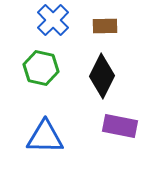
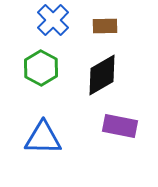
green hexagon: rotated 16 degrees clockwise
black diamond: moved 1 px up; rotated 33 degrees clockwise
blue triangle: moved 2 px left, 1 px down
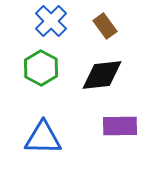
blue cross: moved 2 px left, 1 px down
brown rectangle: rotated 55 degrees clockwise
black diamond: rotated 24 degrees clockwise
purple rectangle: rotated 12 degrees counterclockwise
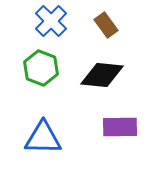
brown rectangle: moved 1 px right, 1 px up
green hexagon: rotated 8 degrees counterclockwise
black diamond: rotated 12 degrees clockwise
purple rectangle: moved 1 px down
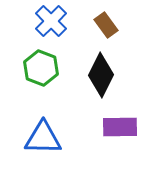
black diamond: moved 1 px left; rotated 69 degrees counterclockwise
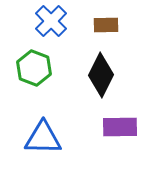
brown rectangle: rotated 55 degrees counterclockwise
green hexagon: moved 7 px left
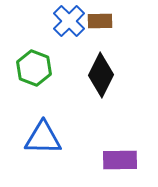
blue cross: moved 18 px right
brown rectangle: moved 6 px left, 4 px up
purple rectangle: moved 33 px down
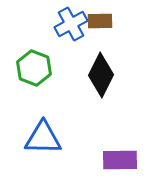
blue cross: moved 2 px right, 3 px down; rotated 16 degrees clockwise
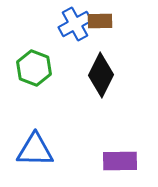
blue cross: moved 4 px right
blue triangle: moved 8 px left, 12 px down
purple rectangle: moved 1 px down
